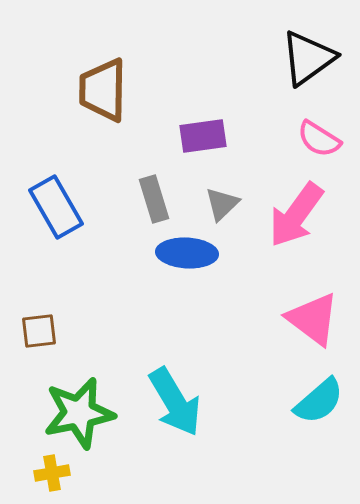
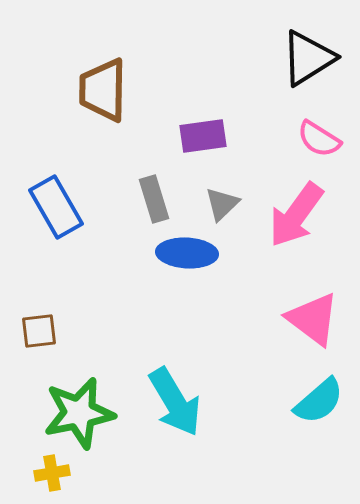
black triangle: rotated 4 degrees clockwise
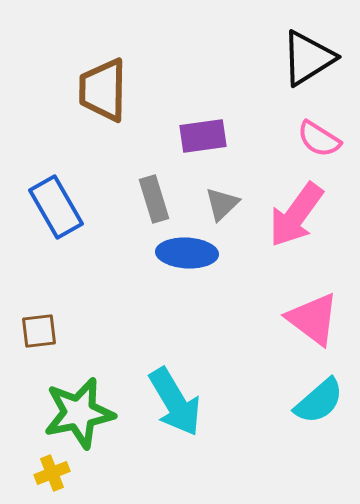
yellow cross: rotated 12 degrees counterclockwise
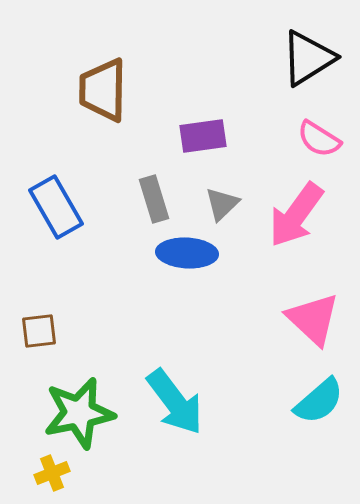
pink triangle: rotated 6 degrees clockwise
cyan arrow: rotated 6 degrees counterclockwise
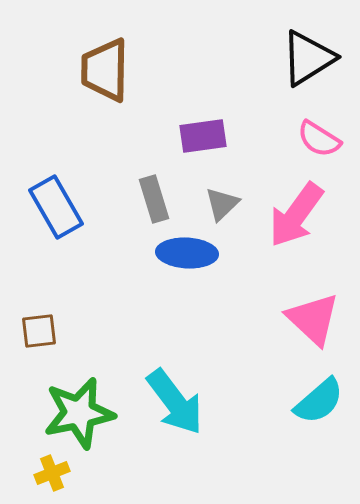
brown trapezoid: moved 2 px right, 20 px up
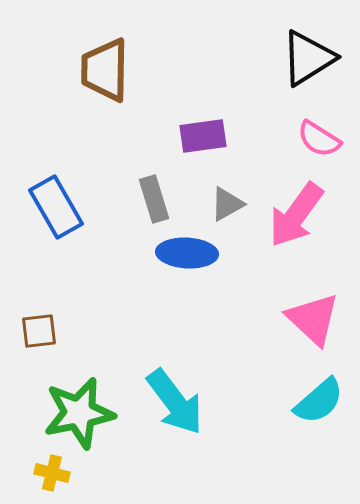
gray triangle: moved 5 px right; rotated 15 degrees clockwise
yellow cross: rotated 36 degrees clockwise
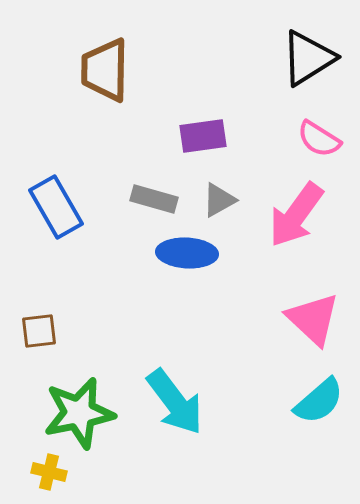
gray rectangle: rotated 57 degrees counterclockwise
gray triangle: moved 8 px left, 4 px up
yellow cross: moved 3 px left, 1 px up
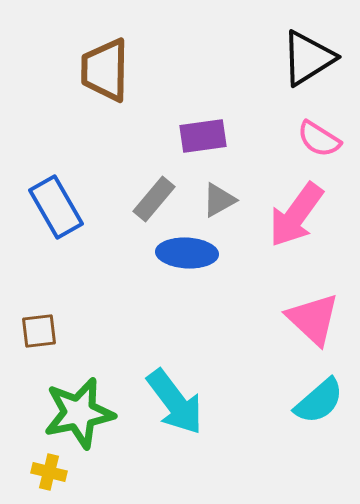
gray rectangle: rotated 66 degrees counterclockwise
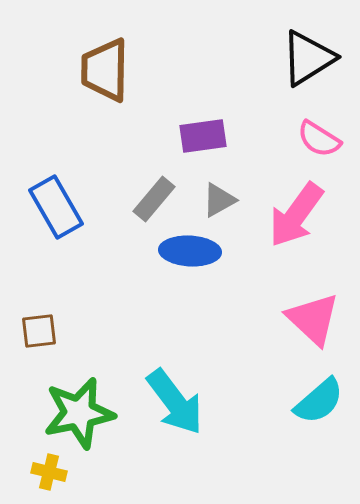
blue ellipse: moved 3 px right, 2 px up
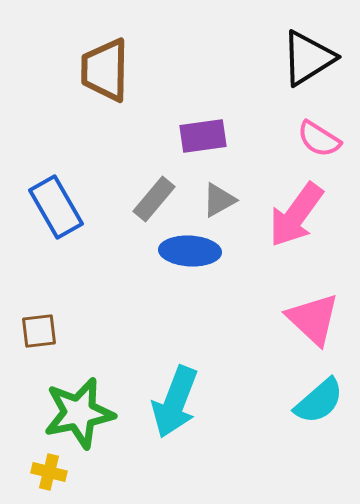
cyan arrow: rotated 58 degrees clockwise
